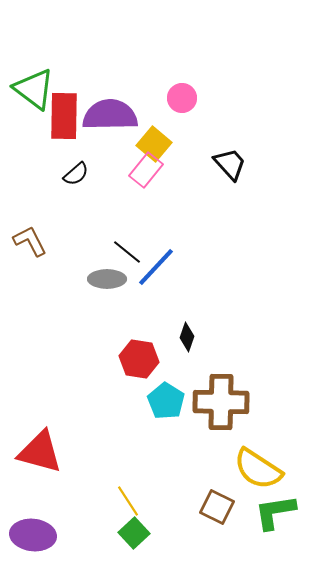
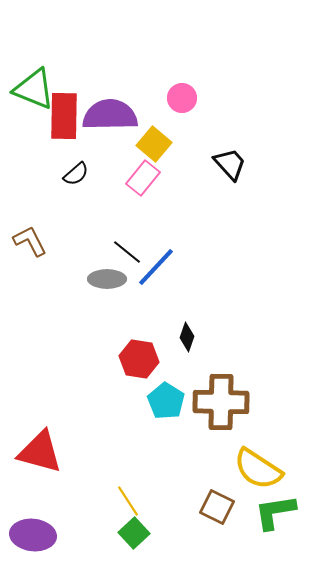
green triangle: rotated 15 degrees counterclockwise
pink rectangle: moved 3 px left, 8 px down
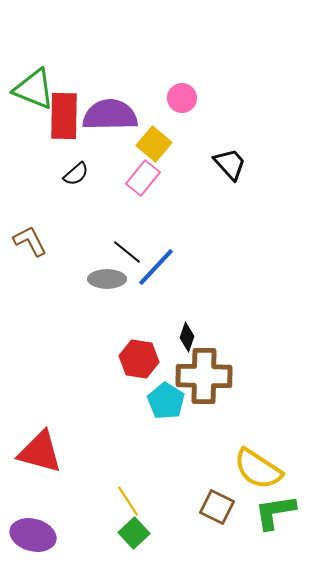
brown cross: moved 17 px left, 26 px up
purple ellipse: rotated 9 degrees clockwise
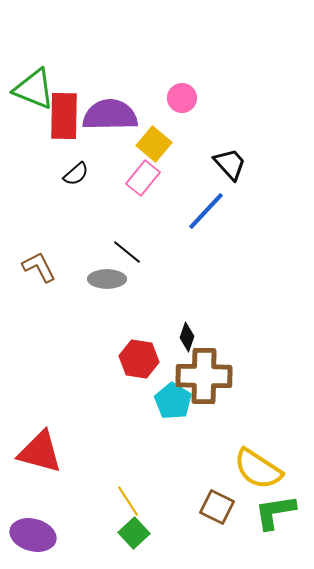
brown L-shape: moved 9 px right, 26 px down
blue line: moved 50 px right, 56 px up
cyan pentagon: moved 7 px right
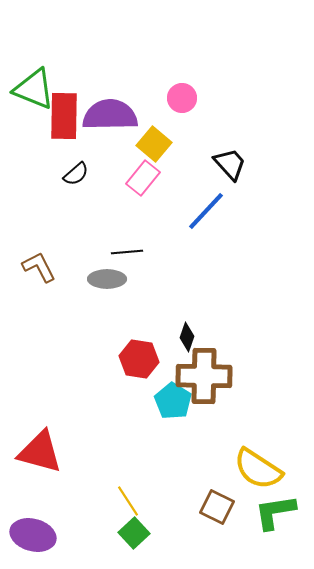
black line: rotated 44 degrees counterclockwise
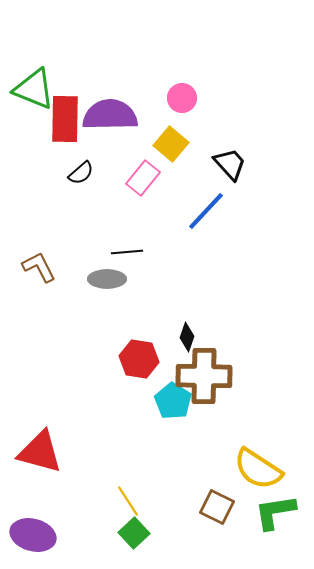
red rectangle: moved 1 px right, 3 px down
yellow square: moved 17 px right
black semicircle: moved 5 px right, 1 px up
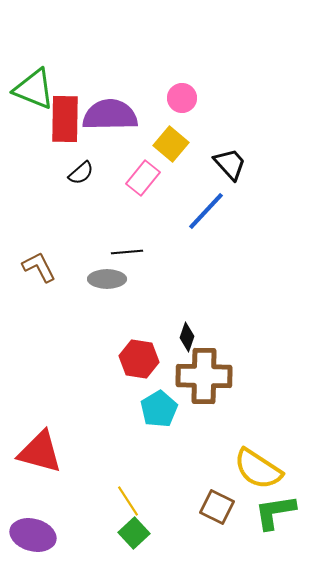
cyan pentagon: moved 14 px left, 8 px down; rotated 9 degrees clockwise
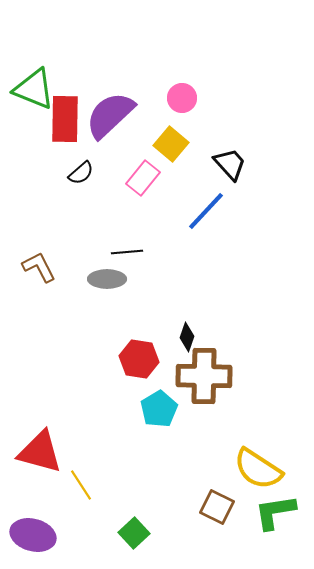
purple semicircle: rotated 42 degrees counterclockwise
yellow line: moved 47 px left, 16 px up
